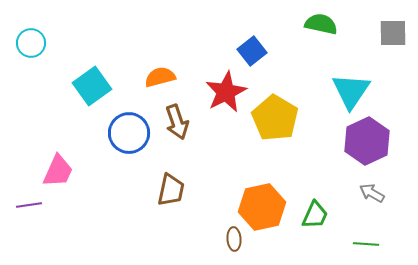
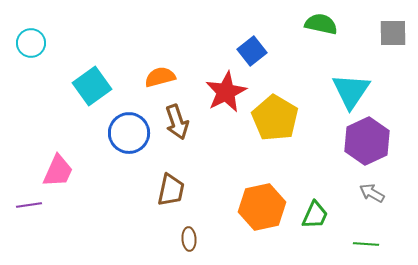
brown ellipse: moved 45 px left
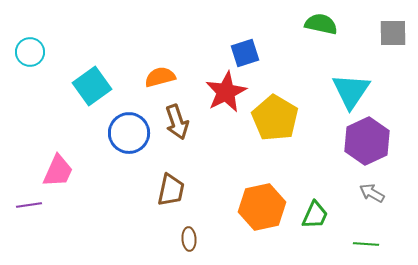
cyan circle: moved 1 px left, 9 px down
blue square: moved 7 px left, 2 px down; rotated 20 degrees clockwise
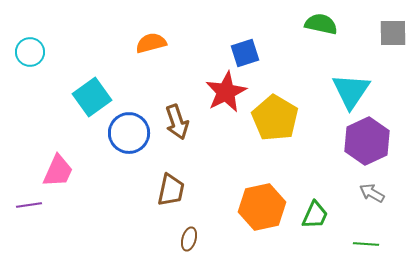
orange semicircle: moved 9 px left, 34 px up
cyan square: moved 11 px down
brown ellipse: rotated 20 degrees clockwise
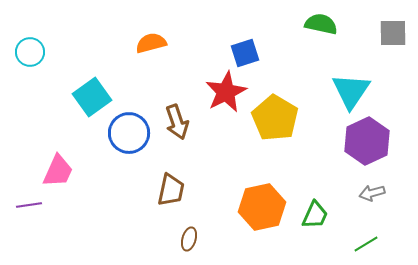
gray arrow: rotated 45 degrees counterclockwise
green line: rotated 35 degrees counterclockwise
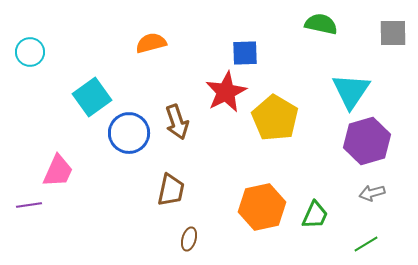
blue square: rotated 16 degrees clockwise
purple hexagon: rotated 9 degrees clockwise
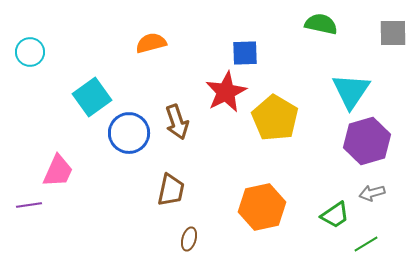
green trapezoid: moved 20 px right; rotated 32 degrees clockwise
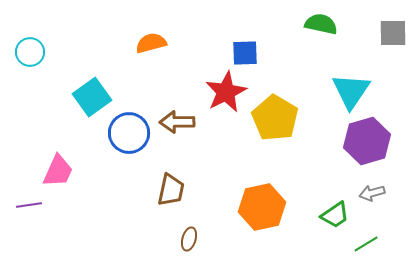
brown arrow: rotated 108 degrees clockwise
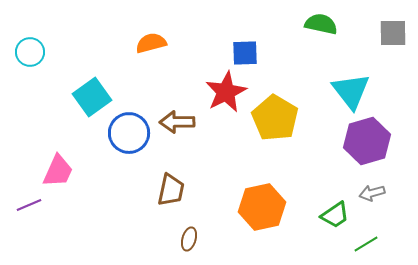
cyan triangle: rotated 12 degrees counterclockwise
purple line: rotated 15 degrees counterclockwise
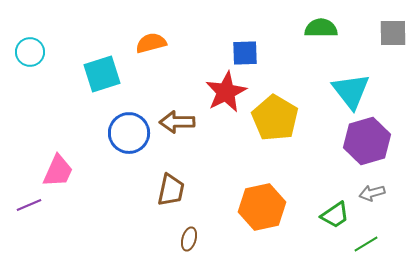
green semicircle: moved 4 px down; rotated 12 degrees counterclockwise
cyan square: moved 10 px right, 23 px up; rotated 18 degrees clockwise
